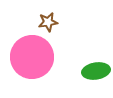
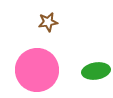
pink circle: moved 5 px right, 13 px down
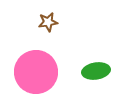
pink circle: moved 1 px left, 2 px down
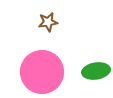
pink circle: moved 6 px right
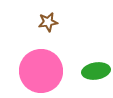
pink circle: moved 1 px left, 1 px up
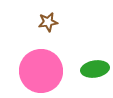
green ellipse: moved 1 px left, 2 px up
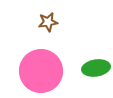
green ellipse: moved 1 px right, 1 px up
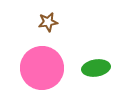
pink circle: moved 1 px right, 3 px up
